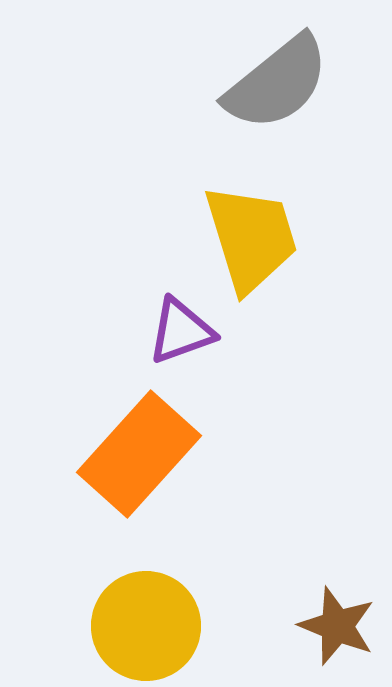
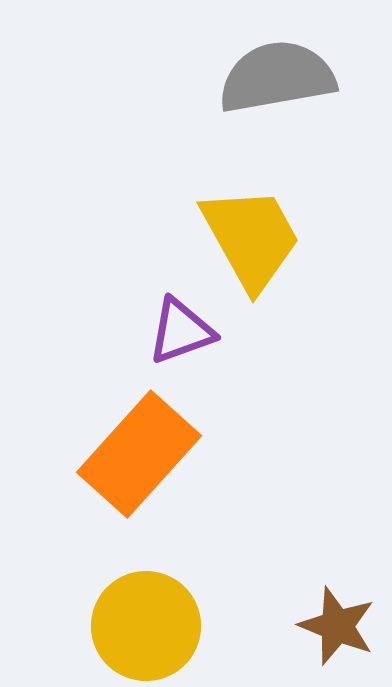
gray semicircle: moved 6 px up; rotated 151 degrees counterclockwise
yellow trapezoid: rotated 12 degrees counterclockwise
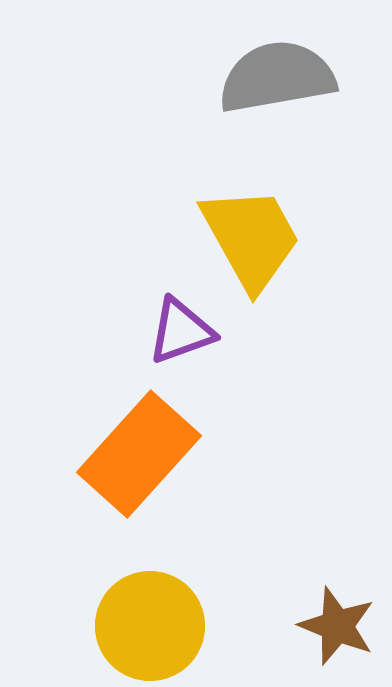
yellow circle: moved 4 px right
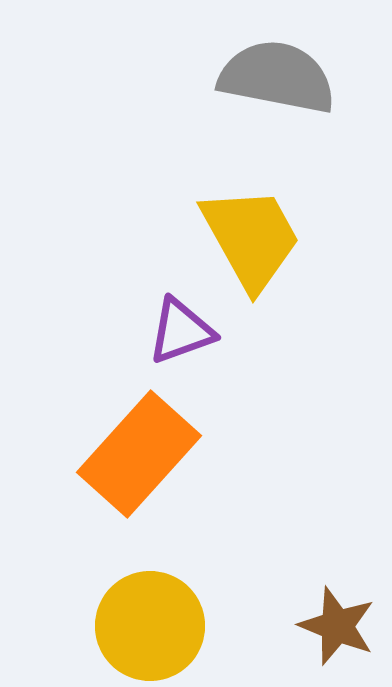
gray semicircle: rotated 21 degrees clockwise
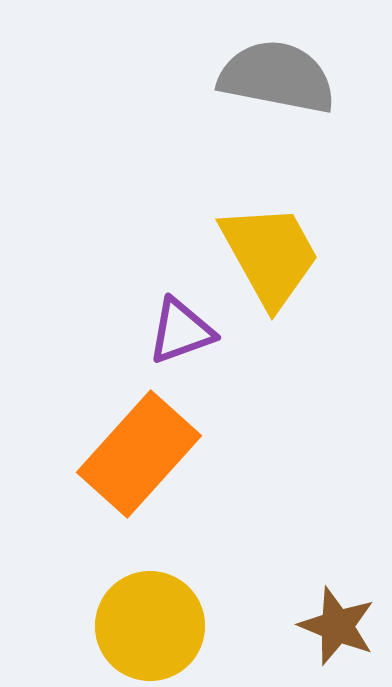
yellow trapezoid: moved 19 px right, 17 px down
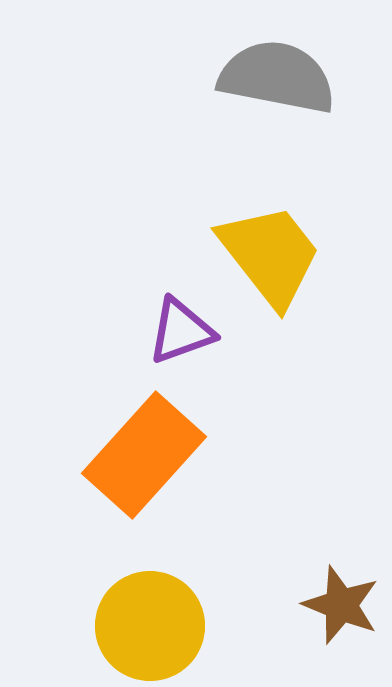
yellow trapezoid: rotated 9 degrees counterclockwise
orange rectangle: moved 5 px right, 1 px down
brown star: moved 4 px right, 21 px up
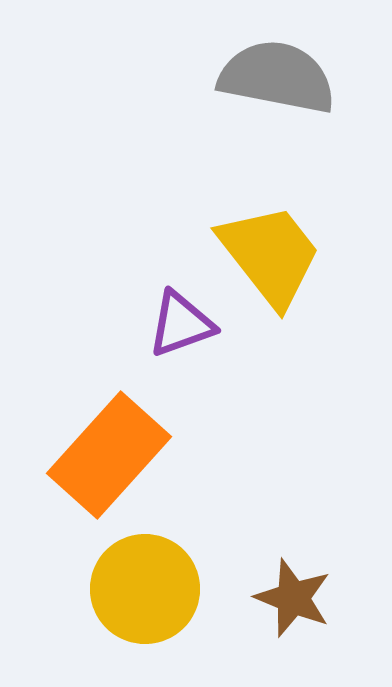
purple triangle: moved 7 px up
orange rectangle: moved 35 px left
brown star: moved 48 px left, 7 px up
yellow circle: moved 5 px left, 37 px up
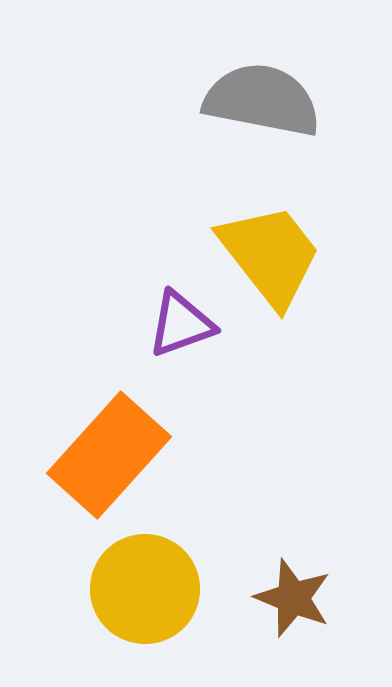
gray semicircle: moved 15 px left, 23 px down
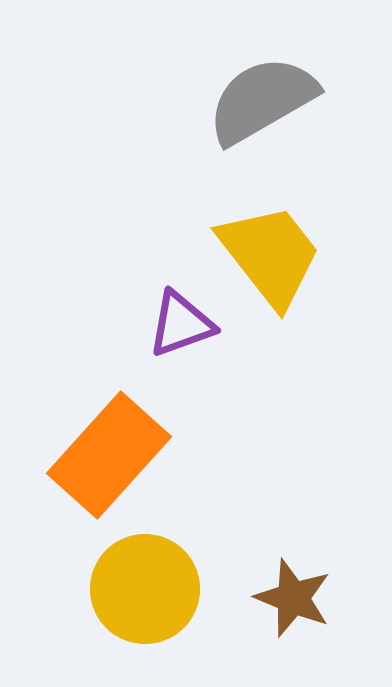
gray semicircle: rotated 41 degrees counterclockwise
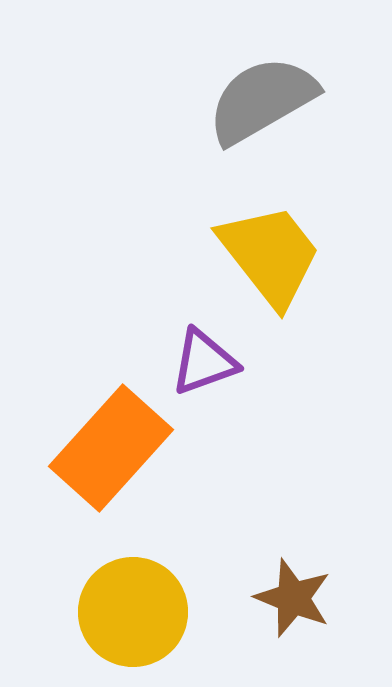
purple triangle: moved 23 px right, 38 px down
orange rectangle: moved 2 px right, 7 px up
yellow circle: moved 12 px left, 23 px down
